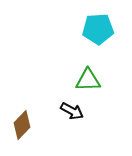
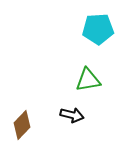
green triangle: rotated 8 degrees counterclockwise
black arrow: moved 4 px down; rotated 15 degrees counterclockwise
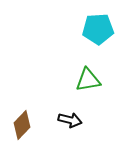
black arrow: moved 2 px left, 5 px down
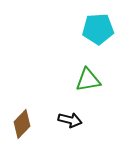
brown diamond: moved 1 px up
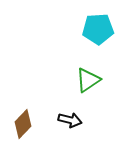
green triangle: rotated 24 degrees counterclockwise
brown diamond: moved 1 px right
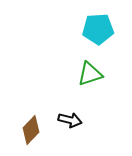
green triangle: moved 2 px right, 6 px up; rotated 16 degrees clockwise
brown diamond: moved 8 px right, 6 px down
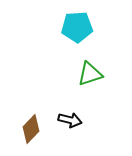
cyan pentagon: moved 21 px left, 2 px up
brown diamond: moved 1 px up
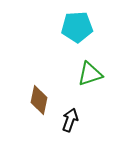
black arrow: rotated 85 degrees counterclockwise
brown diamond: moved 8 px right, 29 px up; rotated 32 degrees counterclockwise
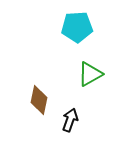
green triangle: rotated 12 degrees counterclockwise
